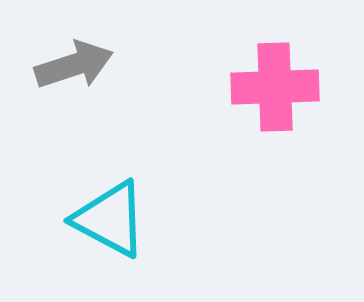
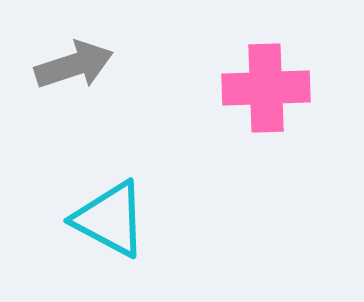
pink cross: moved 9 px left, 1 px down
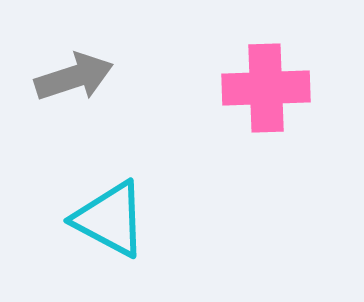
gray arrow: moved 12 px down
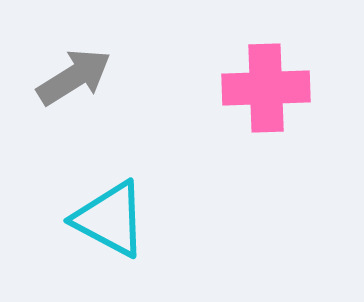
gray arrow: rotated 14 degrees counterclockwise
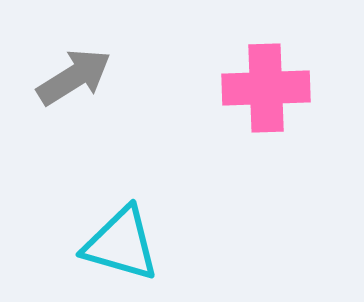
cyan triangle: moved 11 px right, 25 px down; rotated 12 degrees counterclockwise
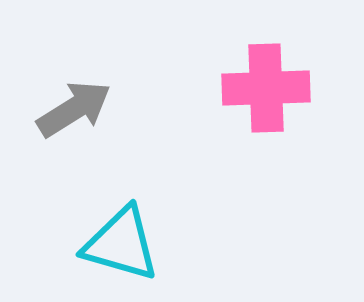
gray arrow: moved 32 px down
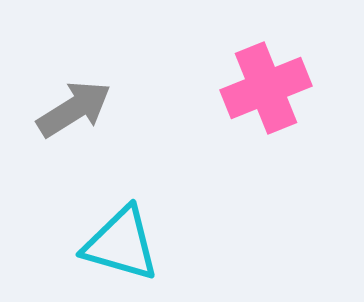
pink cross: rotated 20 degrees counterclockwise
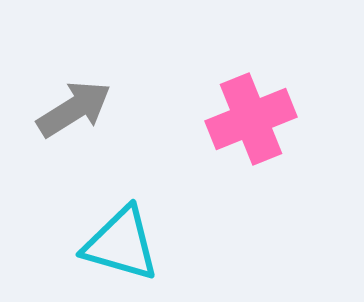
pink cross: moved 15 px left, 31 px down
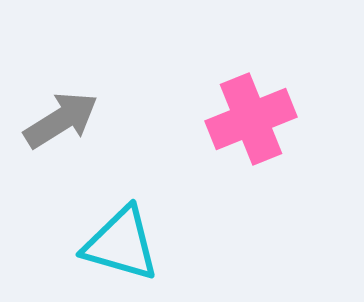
gray arrow: moved 13 px left, 11 px down
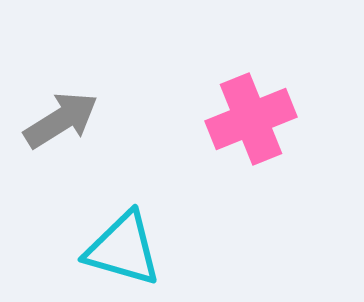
cyan triangle: moved 2 px right, 5 px down
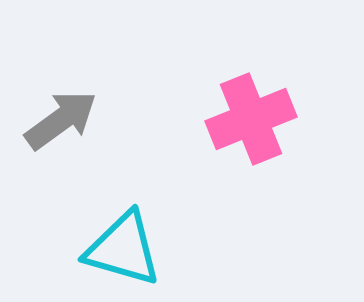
gray arrow: rotated 4 degrees counterclockwise
